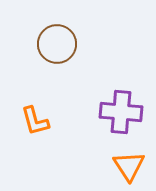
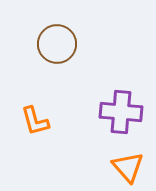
orange triangle: moved 1 px left, 1 px down; rotated 8 degrees counterclockwise
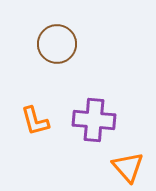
purple cross: moved 27 px left, 8 px down
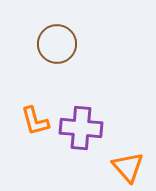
purple cross: moved 13 px left, 8 px down
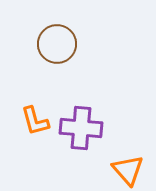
orange triangle: moved 3 px down
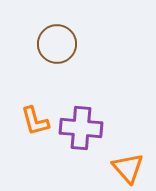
orange triangle: moved 2 px up
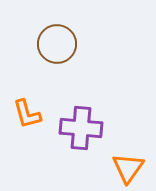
orange L-shape: moved 8 px left, 7 px up
orange triangle: rotated 16 degrees clockwise
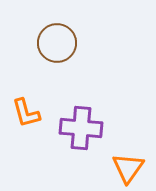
brown circle: moved 1 px up
orange L-shape: moved 1 px left, 1 px up
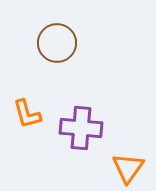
orange L-shape: moved 1 px right, 1 px down
